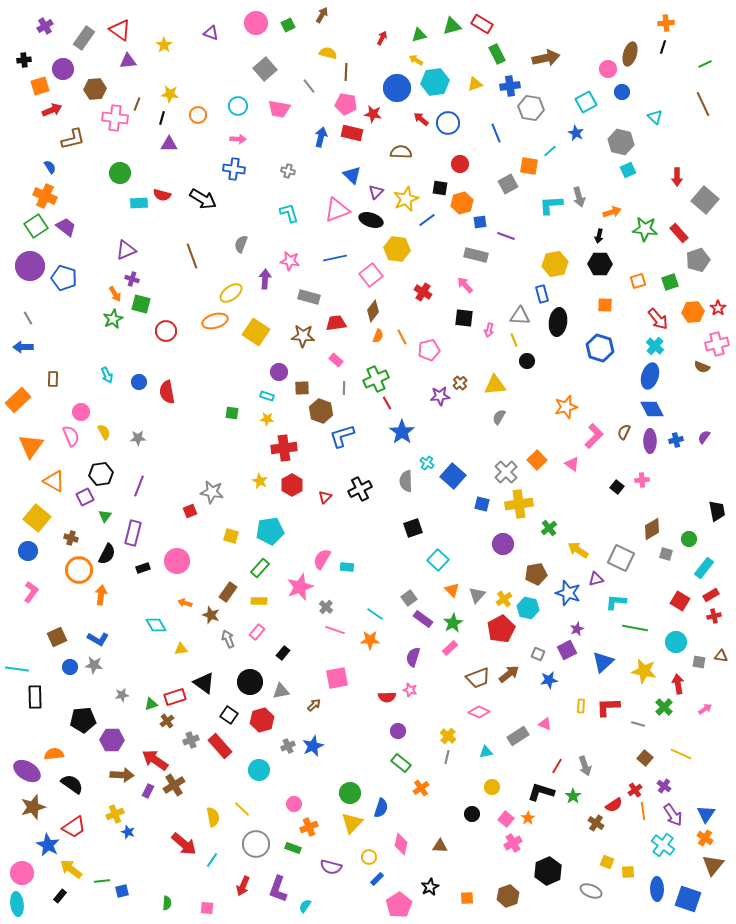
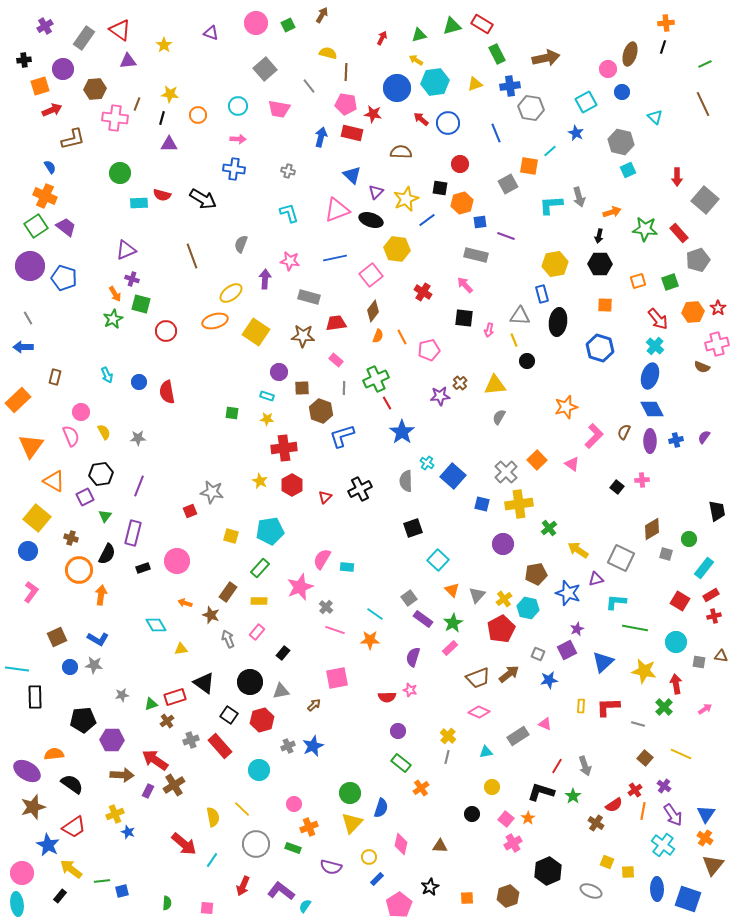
brown rectangle at (53, 379): moved 2 px right, 2 px up; rotated 14 degrees clockwise
red arrow at (678, 684): moved 2 px left
orange line at (643, 811): rotated 18 degrees clockwise
purple L-shape at (278, 889): moved 3 px right, 2 px down; rotated 108 degrees clockwise
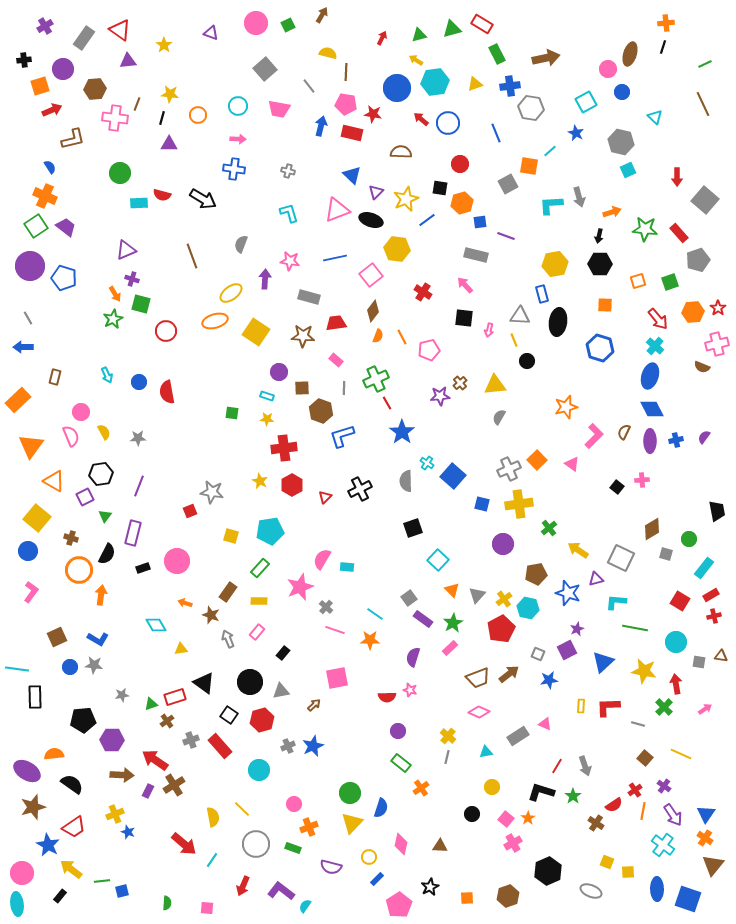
green triangle at (452, 26): moved 3 px down
blue arrow at (321, 137): moved 11 px up
gray cross at (506, 472): moved 3 px right, 3 px up; rotated 20 degrees clockwise
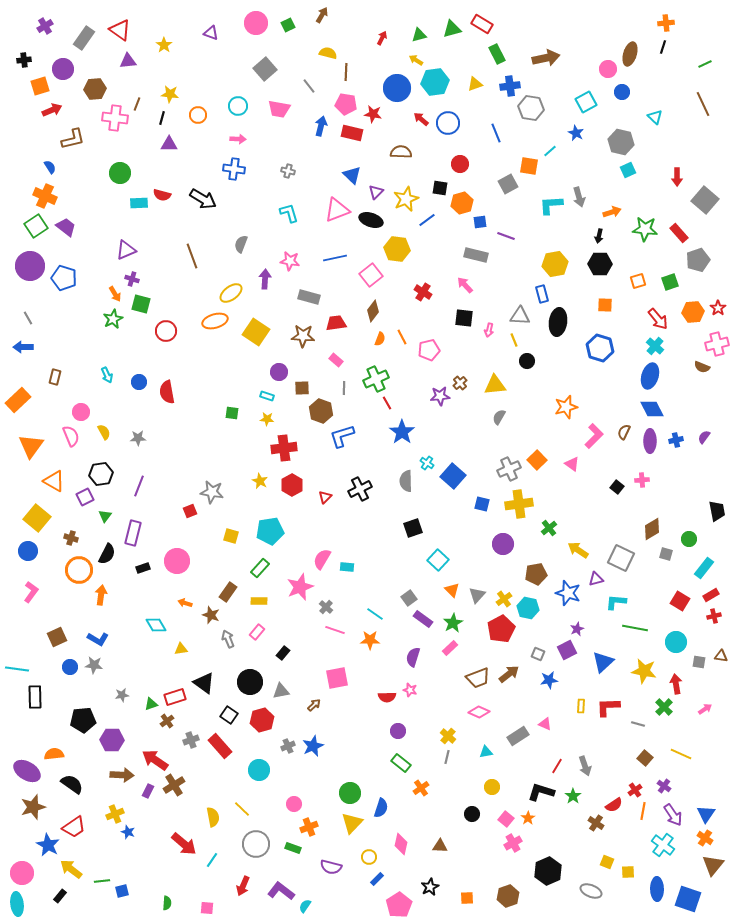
orange semicircle at (378, 336): moved 2 px right, 3 px down
